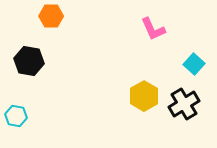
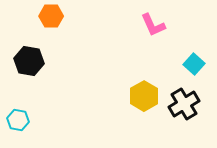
pink L-shape: moved 4 px up
cyan hexagon: moved 2 px right, 4 px down
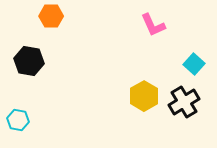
black cross: moved 2 px up
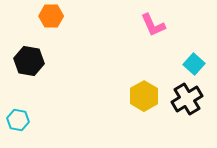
black cross: moved 3 px right, 3 px up
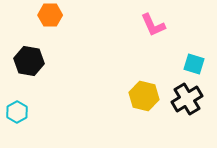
orange hexagon: moved 1 px left, 1 px up
cyan square: rotated 25 degrees counterclockwise
yellow hexagon: rotated 16 degrees counterclockwise
cyan hexagon: moved 1 px left, 8 px up; rotated 20 degrees clockwise
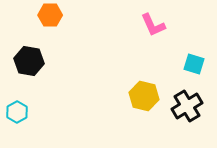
black cross: moved 7 px down
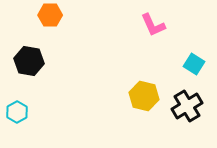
cyan square: rotated 15 degrees clockwise
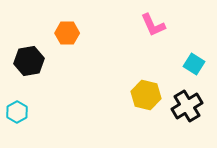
orange hexagon: moved 17 px right, 18 px down
black hexagon: rotated 20 degrees counterclockwise
yellow hexagon: moved 2 px right, 1 px up
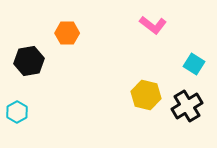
pink L-shape: rotated 28 degrees counterclockwise
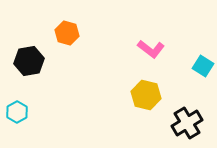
pink L-shape: moved 2 px left, 24 px down
orange hexagon: rotated 15 degrees clockwise
cyan square: moved 9 px right, 2 px down
black cross: moved 17 px down
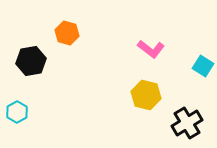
black hexagon: moved 2 px right
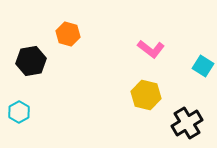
orange hexagon: moved 1 px right, 1 px down
cyan hexagon: moved 2 px right
